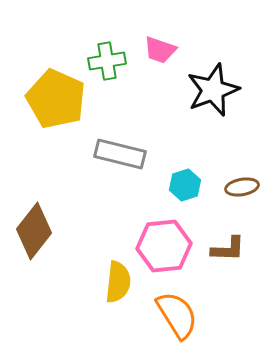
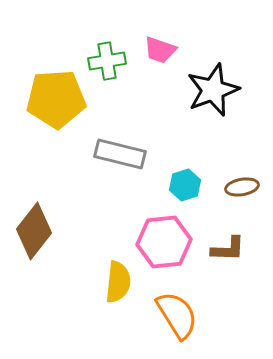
yellow pentagon: rotated 28 degrees counterclockwise
pink hexagon: moved 4 px up
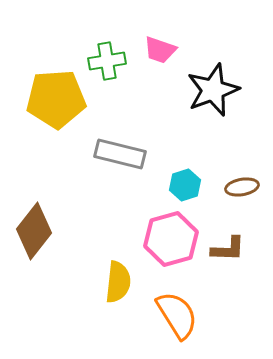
pink hexagon: moved 7 px right, 3 px up; rotated 10 degrees counterclockwise
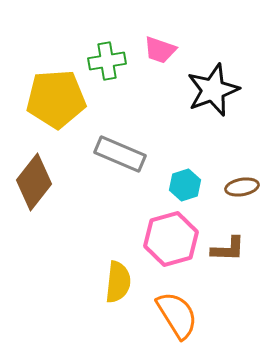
gray rectangle: rotated 9 degrees clockwise
brown diamond: moved 49 px up
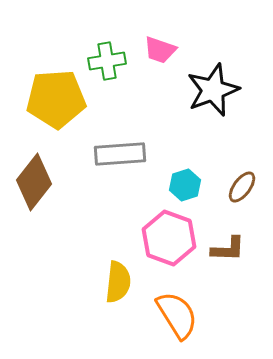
gray rectangle: rotated 27 degrees counterclockwise
brown ellipse: rotated 44 degrees counterclockwise
pink hexagon: moved 2 px left, 1 px up; rotated 24 degrees counterclockwise
